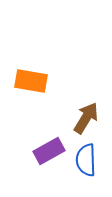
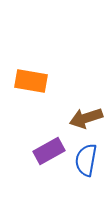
brown arrow: rotated 140 degrees counterclockwise
blue semicircle: rotated 12 degrees clockwise
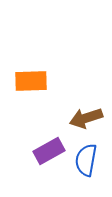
orange rectangle: rotated 12 degrees counterclockwise
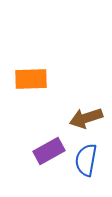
orange rectangle: moved 2 px up
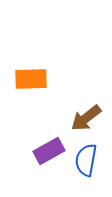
brown arrow: rotated 20 degrees counterclockwise
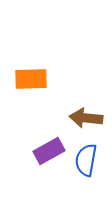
brown arrow: rotated 44 degrees clockwise
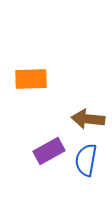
brown arrow: moved 2 px right, 1 px down
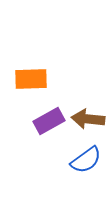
purple rectangle: moved 30 px up
blue semicircle: rotated 136 degrees counterclockwise
